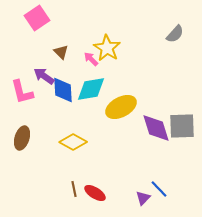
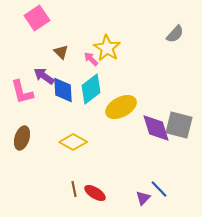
cyan diamond: rotated 28 degrees counterclockwise
gray square: moved 3 px left, 1 px up; rotated 16 degrees clockwise
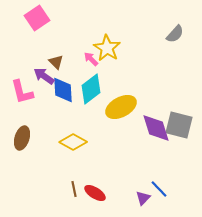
brown triangle: moved 5 px left, 10 px down
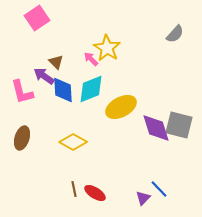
cyan diamond: rotated 16 degrees clockwise
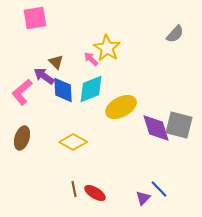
pink square: moved 2 px left; rotated 25 degrees clockwise
pink L-shape: rotated 64 degrees clockwise
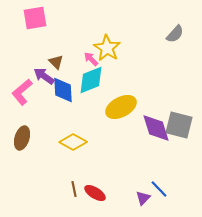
cyan diamond: moved 9 px up
